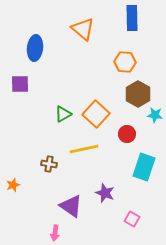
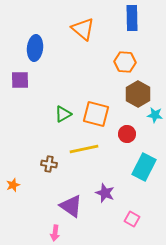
purple square: moved 4 px up
orange square: rotated 28 degrees counterclockwise
cyan rectangle: rotated 8 degrees clockwise
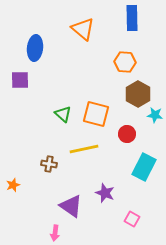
green triangle: rotated 48 degrees counterclockwise
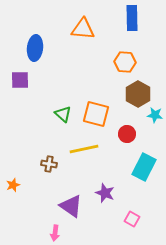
orange triangle: rotated 35 degrees counterclockwise
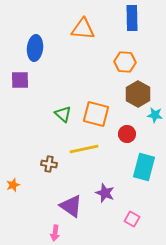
cyan rectangle: rotated 12 degrees counterclockwise
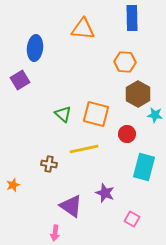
purple square: rotated 30 degrees counterclockwise
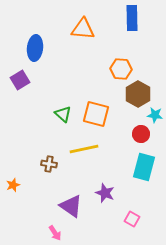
orange hexagon: moved 4 px left, 7 px down
red circle: moved 14 px right
pink arrow: rotated 42 degrees counterclockwise
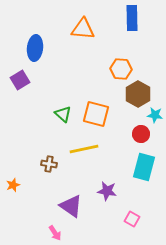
purple star: moved 2 px right, 2 px up; rotated 12 degrees counterclockwise
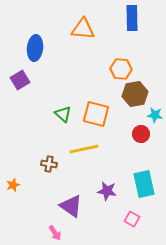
brown hexagon: moved 3 px left; rotated 20 degrees clockwise
cyan rectangle: moved 17 px down; rotated 28 degrees counterclockwise
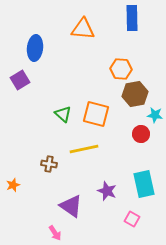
purple star: rotated 12 degrees clockwise
